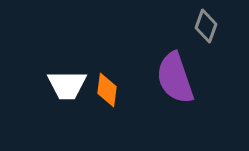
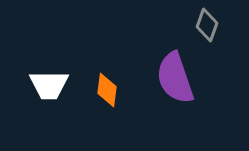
gray diamond: moved 1 px right, 1 px up
white trapezoid: moved 18 px left
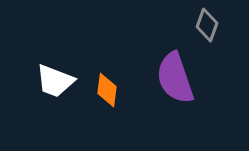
white trapezoid: moved 6 px right, 4 px up; rotated 21 degrees clockwise
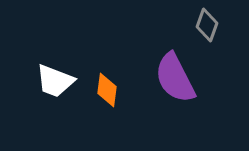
purple semicircle: rotated 8 degrees counterclockwise
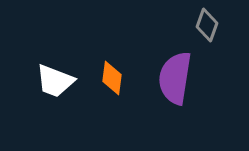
purple semicircle: rotated 36 degrees clockwise
orange diamond: moved 5 px right, 12 px up
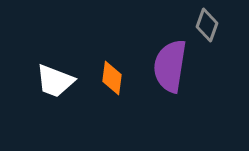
purple semicircle: moved 5 px left, 12 px up
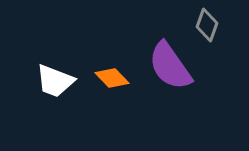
purple semicircle: rotated 44 degrees counterclockwise
orange diamond: rotated 52 degrees counterclockwise
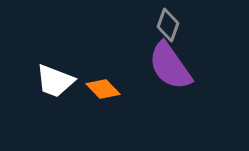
gray diamond: moved 39 px left
orange diamond: moved 9 px left, 11 px down
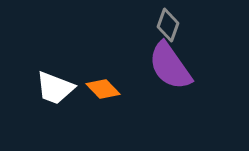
white trapezoid: moved 7 px down
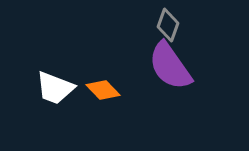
orange diamond: moved 1 px down
